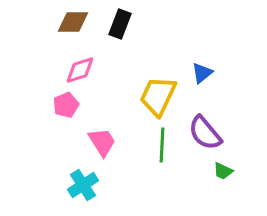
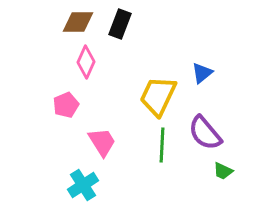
brown diamond: moved 5 px right
pink diamond: moved 6 px right, 8 px up; rotated 48 degrees counterclockwise
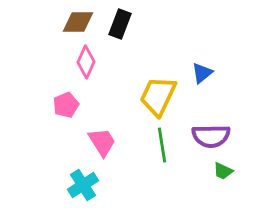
purple semicircle: moved 6 px right, 3 px down; rotated 51 degrees counterclockwise
green line: rotated 12 degrees counterclockwise
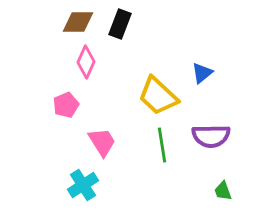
yellow trapezoid: rotated 72 degrees counterclockwise
green trapezoid: moved 20 px down; rotated 45 degrees clockwise
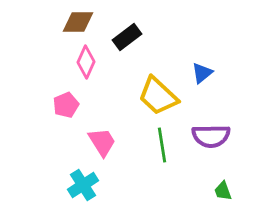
black rectangle: moved 7 px right, 13 px down; rotated 32 degrees clockwise
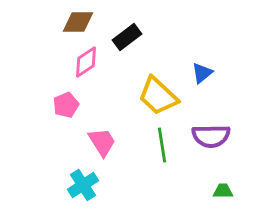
pink diamond: rotated 32 degrees clockwise
green trapezoid: rotated 110 degrees clockwise
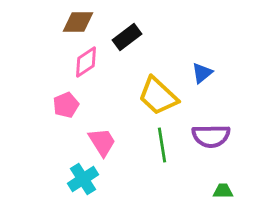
cyan cross: moved 6 px up
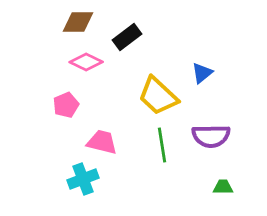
pink diamond: rotated 60 degrees clockwise
pink trapezoid: rotated 44 degrees counterclockwise
cyan cross: rotated 12 degrees clockwise
green trapezoid: moved 4 px up
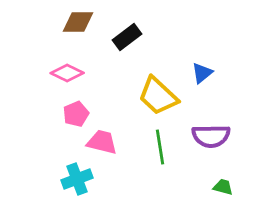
pink diamond: moved 19 px left, 11 px down
pink pentagon: moved 10 px right, 9 px down
green line: moved 2 px left, 2 px down
cyan cross: moved 6 px left
green trapezoid: rotated 15 degrees clockwise
